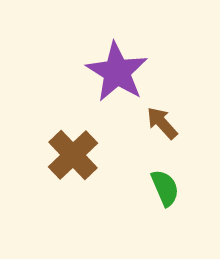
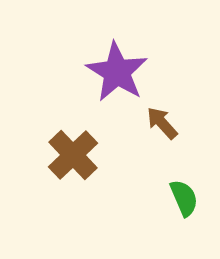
green semicircle: moved 19 px right, 10 px down
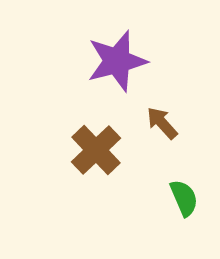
purple star: moved 11 px up; rotated 26 degrees clockwise
brown cross: moved 23 px right, 5 px up
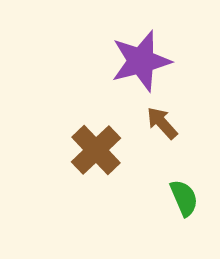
purple star: moved 24 px right
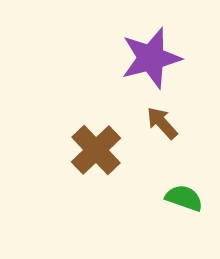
purple star: moved 10 px right, 3 px up
green semicircle: rotated 48 degrees counterclockwise
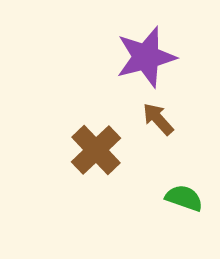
purple star: moved 5 px left, 1 px up
brown arrow: moved 4 px left, 4 px up
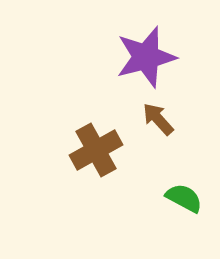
brown cross: rotated 15 degrees clockwise
green semicircle: rotated 9 degrees clockwise
